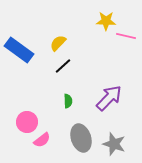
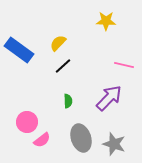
pink line: moved 2 px left, 29 px down
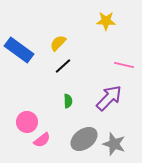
gray ellipse: moved 3 px right, 1 px down; rotated 72 degrees clockwise
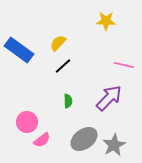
gray star: moved 1 px down; rotated 25 degrees clockwise
